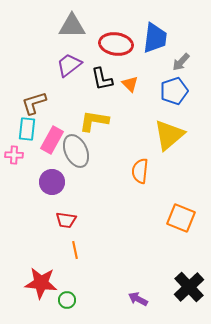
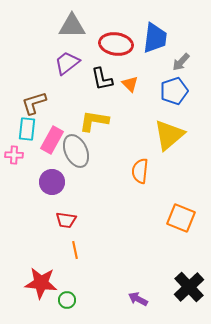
purple trapezoid: moved 2 px left, 2 px up
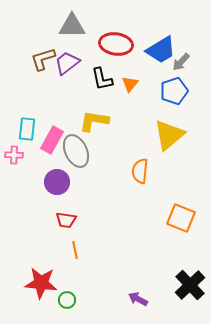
blue trapezoid: moved 6 px right, 12 px down; rotated 52 degrees clockwise
orange triangle: rotated 24 degrees clockwise
brown L-shape: moved 9 px right, 44 px up
purple circle: moved 5 px right
black cross: moved 1 px right, 2 px up
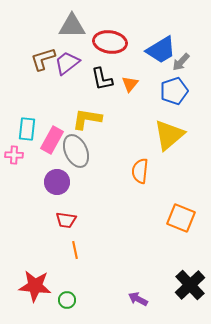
red ellipse: moved 6 px left, 2 px up
yellow L-shape: moved 7 px left, 2 px up
red star: moved 6 px left, 3 px down
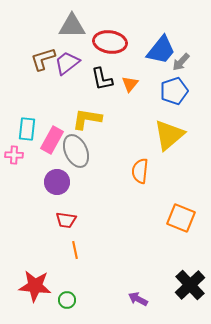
blue trapezoid: rotated 20 degrees counterclockwise
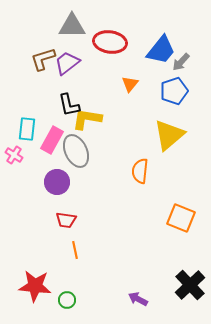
black L-shape: moved 33 px left, 26 px down
pink cross: rotated 30 degrees clockwise
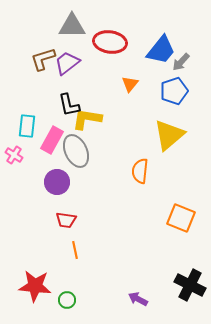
cyan rectangle: moved 3 px up
black cross: rotated 20 degrees counterclockwise
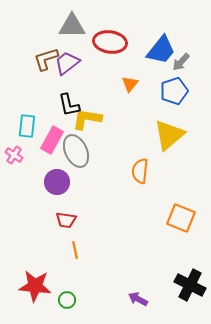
brown L-shape: moved 3 px right
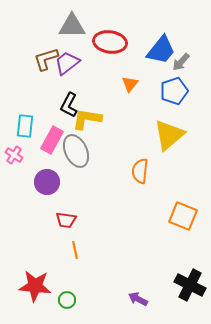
black L-shape: rotated 40 degrees clockwise
cyan rectangle: moved 2 px left
purple circle: moved 10 px left
orange square: moved 2 px right, 2 px up
